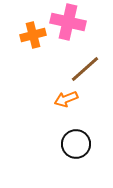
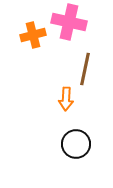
pink cross: moved 1 px right
brown line: rotated 36 degrees counterclockwise
orange arrow: rotated 65 degrees counterclockwise
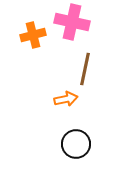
pink cross: moved 3 px right
orange arrow: rotated 105 degrees counterclockwise
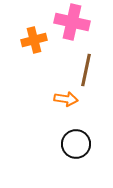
orange cross: moved 1 px right, 5 px down
brown line: moved 1 px right, 1 px down
orange arrow: rotated 20 degrees clockwise
